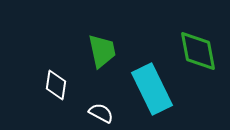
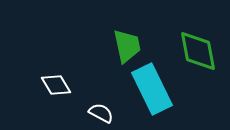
green trapezoid: moved 25 px right, 5 px up
white diamond: rotated 40 degrees counterclockwise
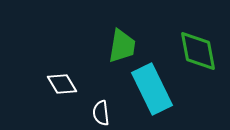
green trapezoid: moved 5 px left; rotated 21 degrees clockwise
white diamond: moved 6 px right, 1 px up
white semicircle: rotated 125 degrees counterclockwise
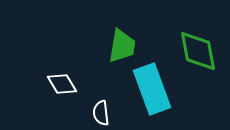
cyan rectangle: rotated 6 degrees clockwise
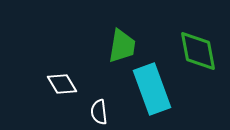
white semicircle: moved 2 px left, 1 px up
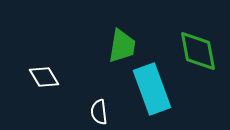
white diamond: moved 18 px left, 7 px up
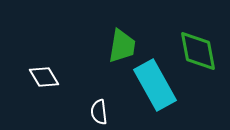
cyan rectangle: moved 3 px right, 4 px up; rotated 9 degrees counterclockwise
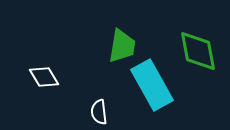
cyan rectangle: moved 3 px left
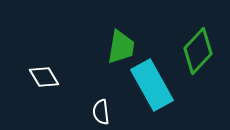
green trapezoid: moved 1 px left, 1 px down
green diamond: rotated 54 degrees clockwise
white semicircle: moved 2 px right
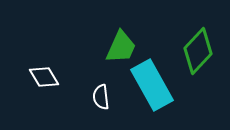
green trapezoid: rotated 15 degrees clockwise
white semicircle: moved 15 px up
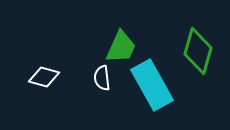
green diamond: rotated 27 degrees counterclockwise
white diamond: rotated 44 degrees counterclockwise
white semicircle: moved 1 px right, 19 px up
